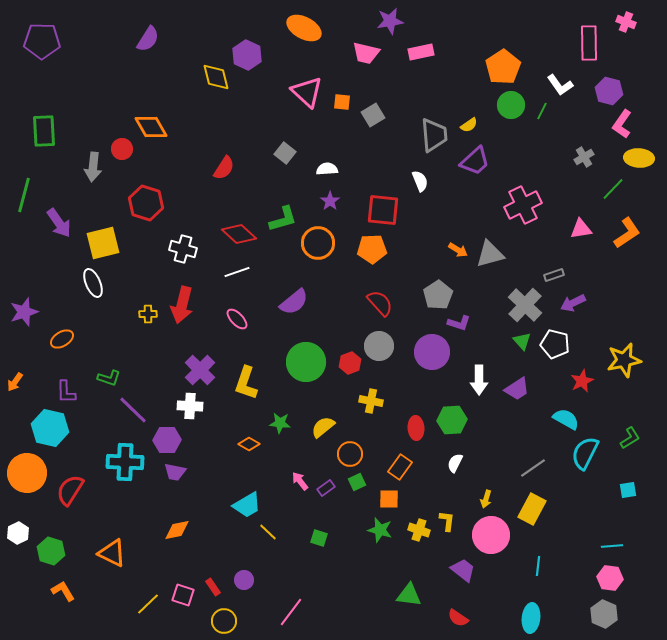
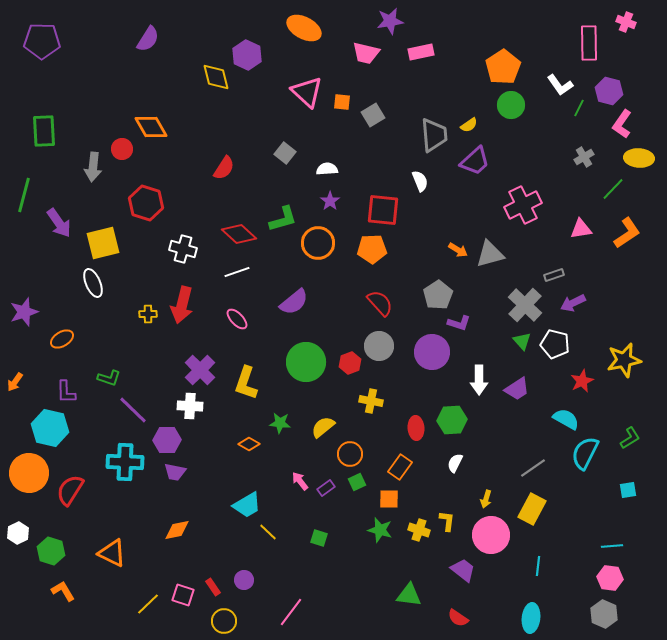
green line at (542, 111): moved 37 px right, 3 px up
orange circle at (27, 473): moved 2 px right
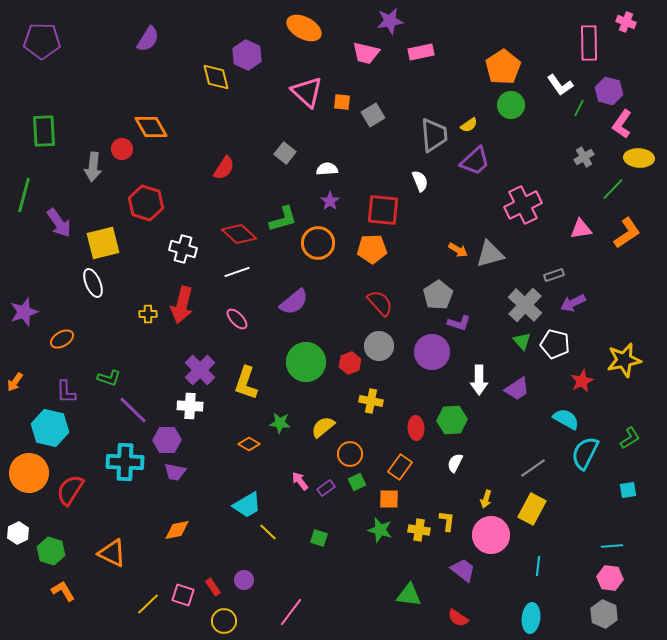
yellow cross at (419, 530): rotated 10 degrees counterclockwise
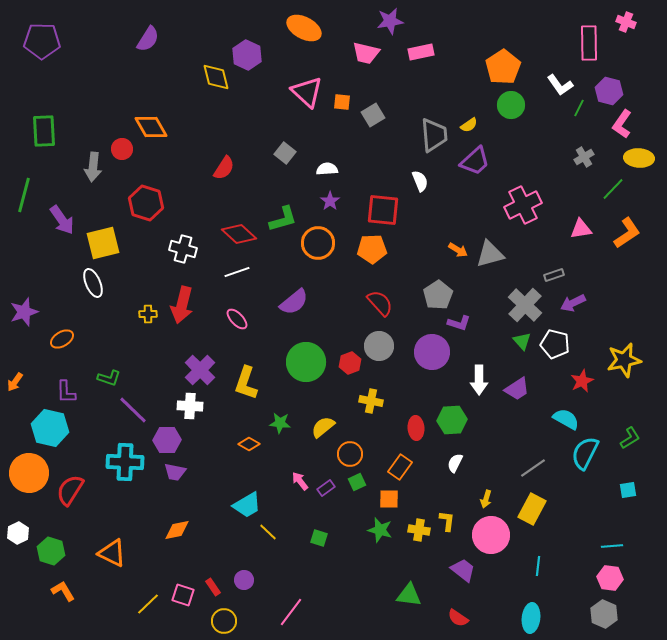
purple arrow at (59, 223): moved 3 px right, 3 px up
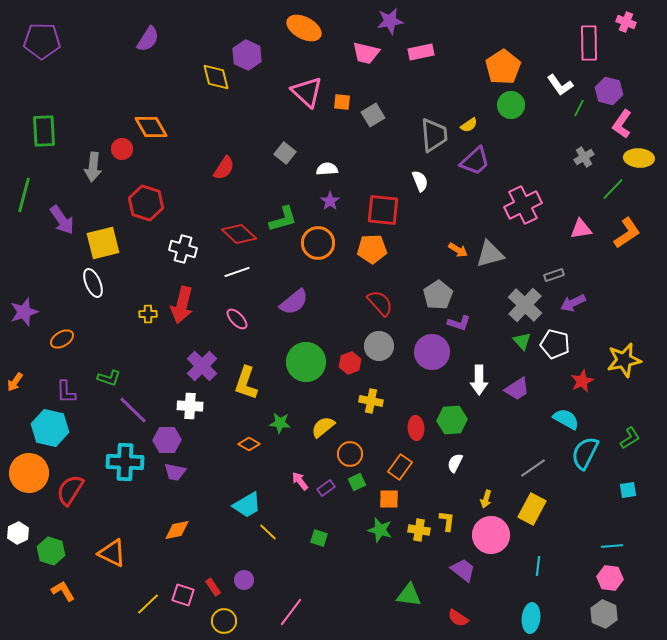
purple cross at (200, 370): moved 2 px right, 4 px up
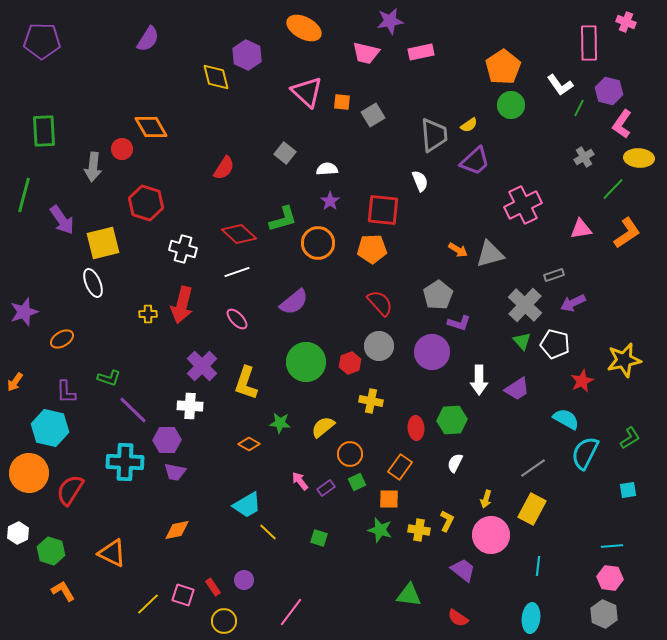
yellow L-shape at (447, 521): rotated 20 degrees clockwise
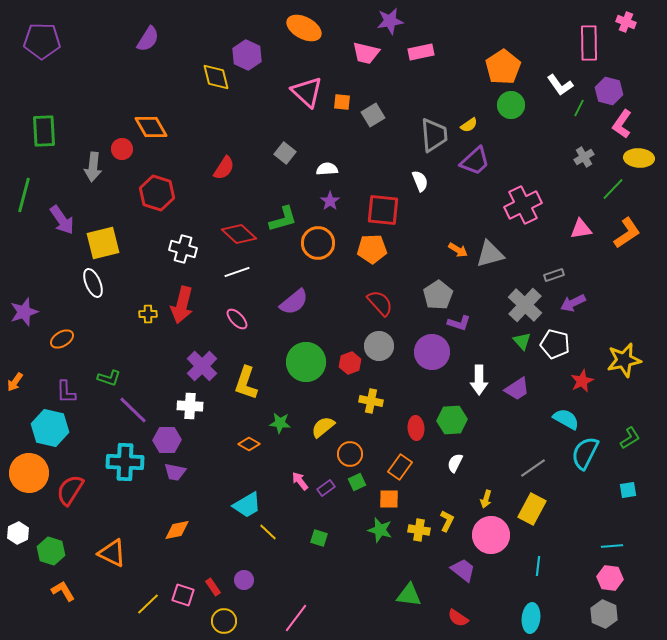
red hexagon at (146, 203): moved 11 px right, 10 px up
pink line at (291, 612): moved 5 px right, 6 px down
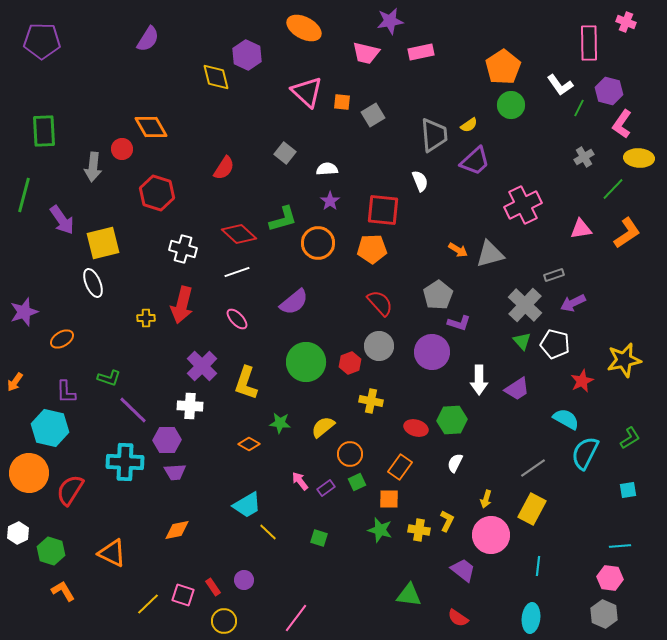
yellow cross at (148, 314): moved 2 px left, 4 px down
red ellipse at (416, 428): rotated 70 degrees counterclockwise
purple trapezoid at (175, 472): rotated 15 degrees counterclockwise
cyan line at (612, 546): moved 8 px right
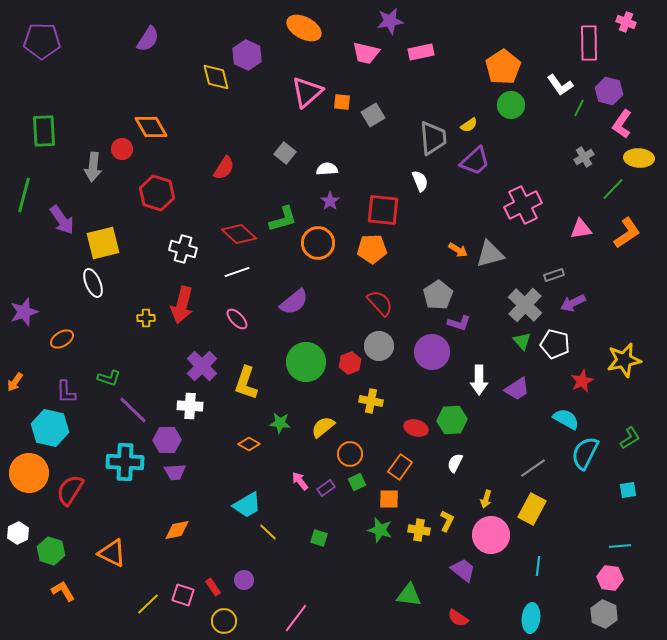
pink triangle at (307, 92): rotated 36 degrees clockwise
gray trapezoid at (434, 135): moved 1 px left, 3 px down
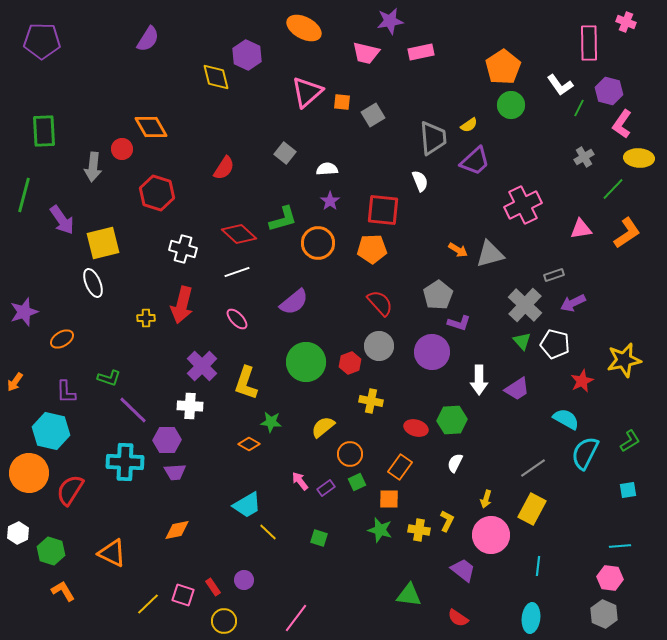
green star at (280, 423): moved 9 px left, 1 px up
cyan hexagon at (50, 428): moved 1 px right, 3 px down
green L-shape at (630, 438): moved 3 px down
